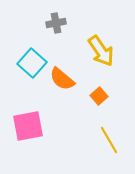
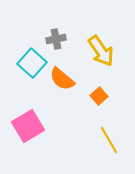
gray cross: moved 16 px down
pink square: rotated 20 degrees counterclockwise
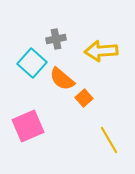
yellow arrow: rotated 120 degrees clockwise
orange square: moved 15 px left, 2 px down
pink square: rotated 8 degrees clockwise
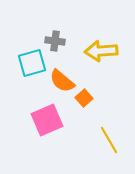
gray cross: moved 1 px left, 2 px down; rotated 18 degrees clockwise
cyan square: rotated 32 degrees clockwise
orange semicircle: moved 2 px down
pink square: moved 19 px right, 6 px up
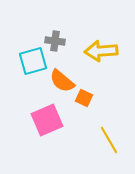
cyan square: moved 1 px right, 2 px up
orange square: rotated 24 degrees counterclockwise
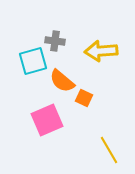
yellow line: moved 10 px down
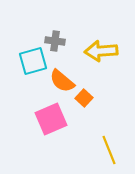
orange square: rotated 18 degrees clockwise
pink square: moved 4 px right, 1 px up
yellow line: rotated 8 degrees clockwise
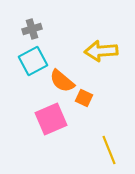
gray cross: moved 23 px left, 12 px up; rotated 24 degrees counterclockwise
cyan square: rotated 12 degrees counterclockwise
orange square: rotated 18 degrees counterclockwise
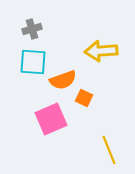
cyan square: moved 1 px down; rotated 32 degrees clockwise
orange semicircle: moved 1 px right, 1 px up; rotated 60 degrees counterclockwise
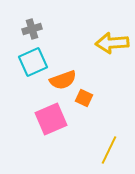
yellow arrow: moved 11 px right, 8 px up
cyan square: rotated 28 degrees counterclockwise
yellow line: rotated 48 degrees clockwise
